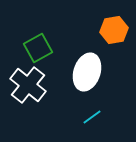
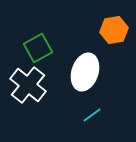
white ellipse: moved 2 px left
cyan line: moved 2 px up
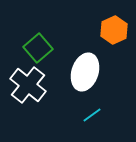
orange hexagon: rotated 16 degrees counterclockwise
green square: rotated 12 degrees counterclockwise
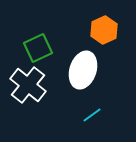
orange hexagon: moved 10 px left
green square: rotated 16 degrees clockwise
white ellipse: moved 2 px left, 2 px up
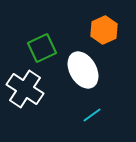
green square: moved 4 px right
white ellipse: rotated 48 degrees counterclockwise
white cross: moved 3 px left, 4 px down; rotated 6 degrees counterclockwise
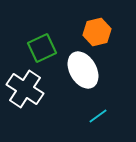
orange hexagon: moved 7 px left, 2 px down; rotated 12 degrees clockwise
cyan line: moved 6 px right, 1 px down
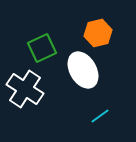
orange hexagon: moved 1 px right, 1 px down
cyan line: moved 2 px right
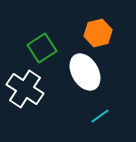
green square: rotated 8 degrees counterclockwise
white ellipse: moved 2 px right, 2 px down
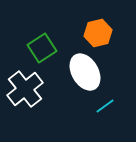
white cross: rotated 18 degrees clockwise
cyan line: moved 5 px right, 10 px up
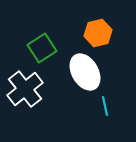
cyan line: rotated 66 degrees counterclockwise
